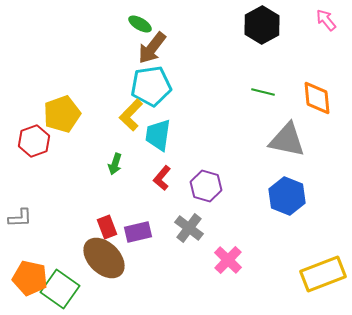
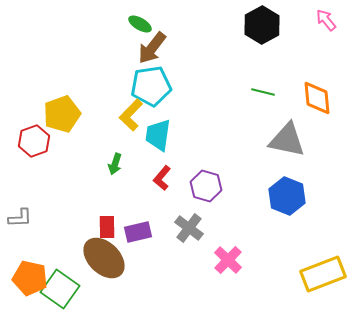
red rectangle: rotated 20 degrees clockwise
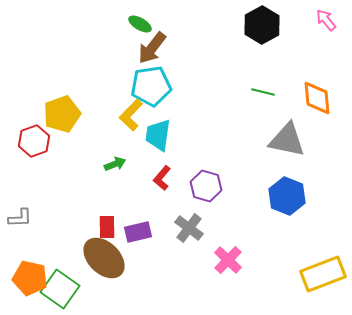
green arrow: rotated 130 degrees counterclockwise
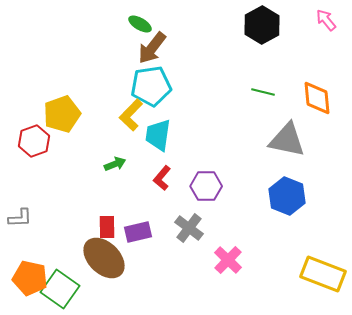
purple hexagon: rotated 16 degrees counterclockwise
yellow rectangle: rotated 42 degrees clockwise
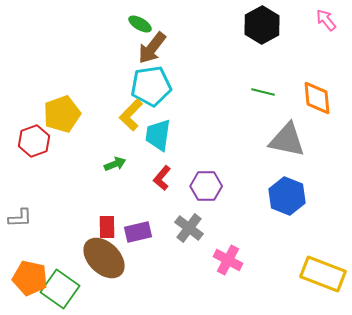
pink cross: rotated 16 degrees counterclockwise
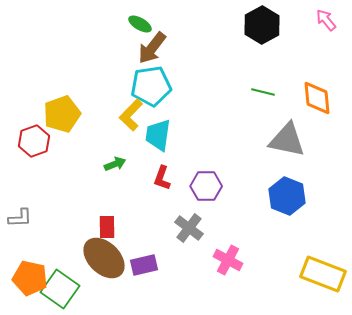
red L-shape: rotated 20 degrees counterclockwise
purple rectangle: moved 6 px right, 33 px down
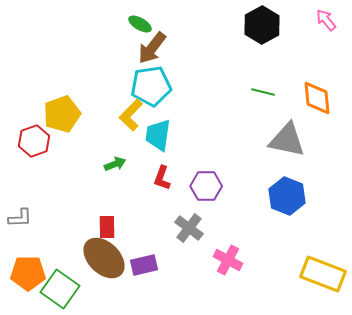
orange pentagon: moved 2 px left, 5 px up; rotated 12 degrees counterclockwise
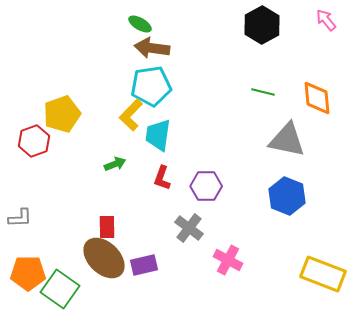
brown arrow: rotated 60 degrees clockwise
